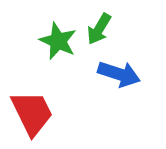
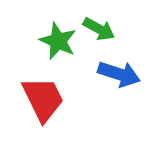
green arrow: rotated 92 degrees counterclockwise
red trapezoid: moved 11 px right, 14 px up
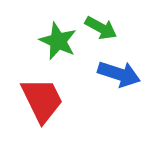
green arrow: moved 2 px right, 1 px up
red trapezoid: moved 1 px left, 1 px down
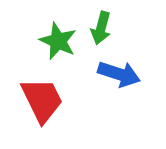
green arrow: rotated 76 degrees clockwise
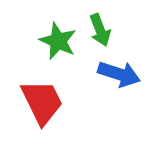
green arrow: moved 1 px left, 2 px down; rotated 36 degrees counterclockwise
red trapezoid: moved 2 px down
